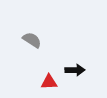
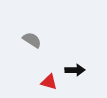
red triangle: rotated 18 degrees clockwise
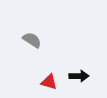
black arrow: moved 4 px right, 6 px down
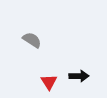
red triangle: rotated 42 degrees clockwise
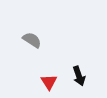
black arrow: rotated 72 degrees clockwise
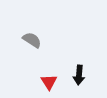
black arrow: moved 1 px up; rotated 24 degrees clockwise
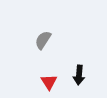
gray semicircle: moved 11 px right; rotated 90 degrees counterclockwise
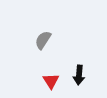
red triangle: moved 2 px right, 1 px up
